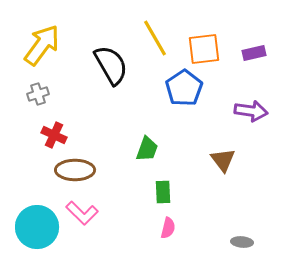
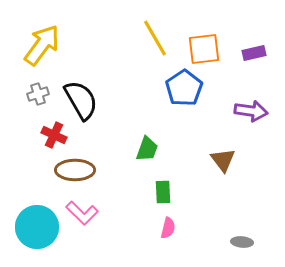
black semicircle: moved 30 px left, 35 px down
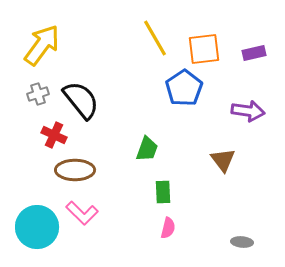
black semicircle: rotated 9 degrees counterclockwise
purple arrow: moved 3 px left
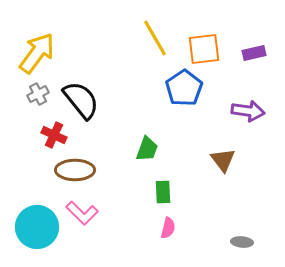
yellow arrow: moved 5 px left, 8 px down
gray cross: rotated 10 degrees counterclockwise
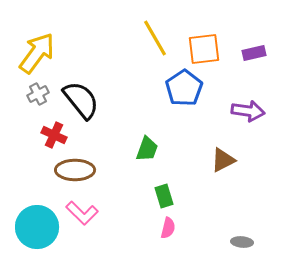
brown triangle: rotated 40 degrees clockwise
green rectangle: moved 1 px right, 4 px down; rotated 15 degrees counterclockwise
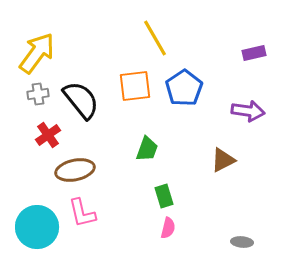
orange square: moved 69 px left, 37 px down
gray cross: rotated 20 degrees clockwise
red cross: moved 6 px left; rotated 30 degrees clockwise
brown ellipse: rotated 12 degrees counterclockwise
pink L-shape: rotated 32 degrees clockwise
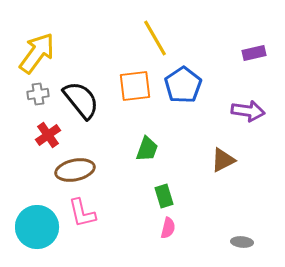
blue pentagon: moved 1 px left, 3 px up
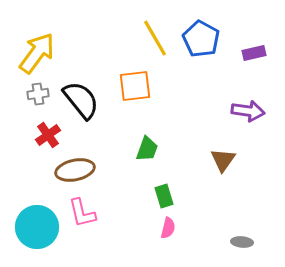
blue pentagon: moved 18 px right, 46 px up; rotated 9 degrees counterclockwise
brown triangle: rotated 28 degrees counterclockwise
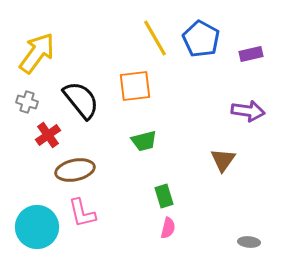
purple rectangle: moved 3 px left, 1 px down
gray cross: moved 11 px left, 8 px down; rotated 25 degrees clockwise
green trapezoid: moved 3 px left, 8 px up; rotated 56 degrees clockwise
gray ellipse: moved 7 px right
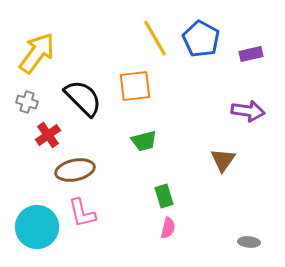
black semicircle: moved 2 px right, 2 px up; rotated 6 degrees counterclockwise
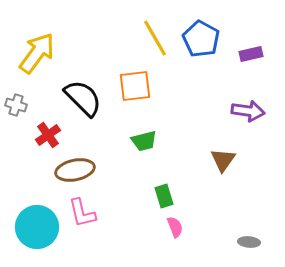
gray cross: moved 11 px left, 3 px down
pink semicircle: moved 7 px right, 1 px up; rotated 35 degrees counterclockwise
